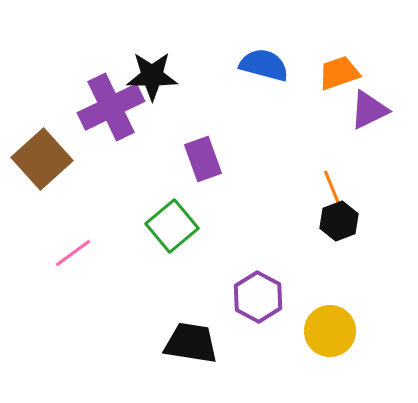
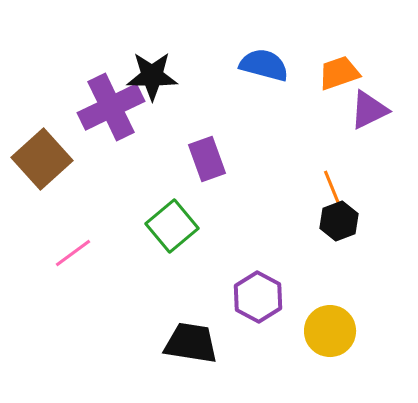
purple rectangle: moved 4 px right
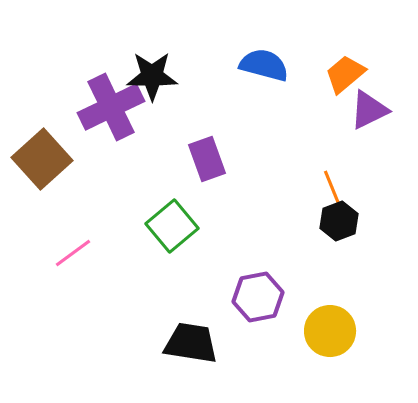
orange trapezoid: moved 6 px right, 1 px down; rotated 21 degrees counterclockwise
purple hexagon: rotated 21 degrees clockwise
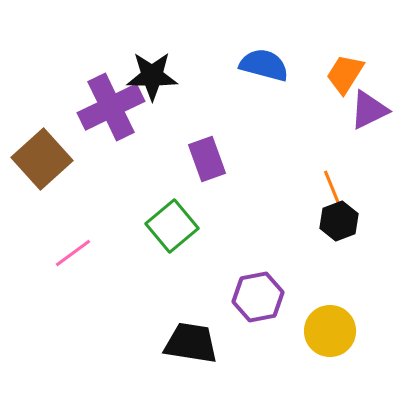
orange trapezoid: rotated 18 degrees counterclockwise
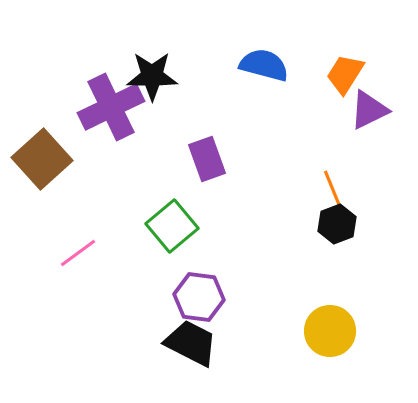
black hexagon: moved 2 px left, 3 px down
pink line: moved 5 px right
purple hexagon: moved 59 px left; rotated 18 degrees clockwise
black trapezoid: rotated 18 degrees clockwise
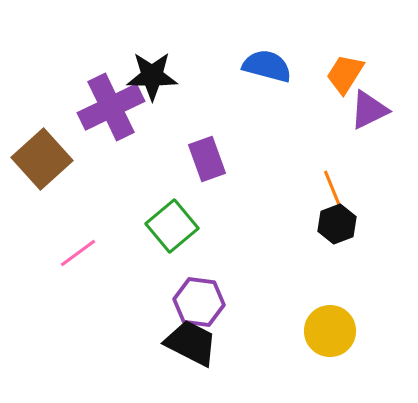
blue semicircle: moved 3 px right, 1 px down
purple hexagon: moved 5 px down
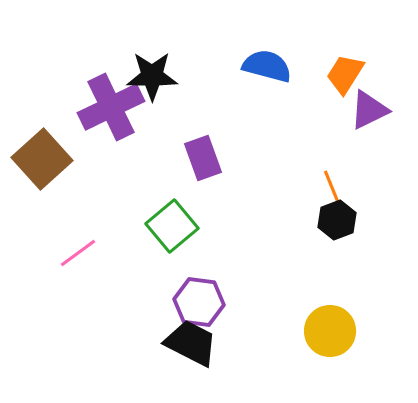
purple rectangle: moved 4 px left, 1 px up
black hexagon: moved 4 px up
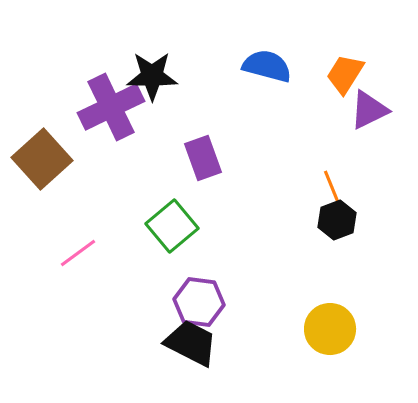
yellow circle: moved 2 px up
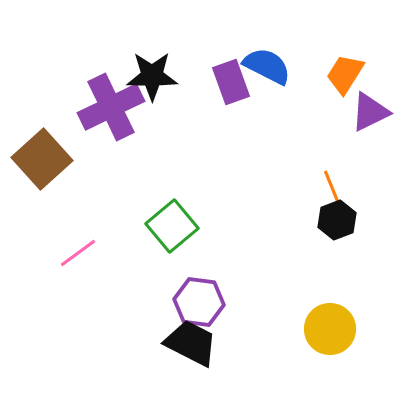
blue semicircle: rotated 12 degrees clockwise
purple triangle: moved 1 px right, 2 px down
purple rectangle: moved 28 px right, 76 px up
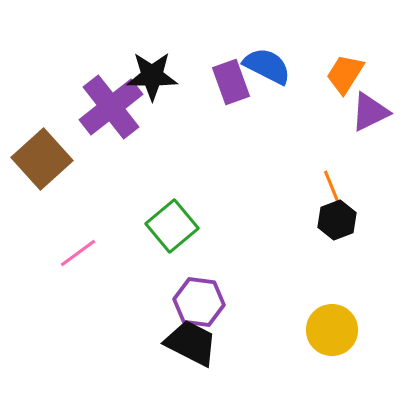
purple cross: rotated 12 degrees counterclockwise
yellow circle: moved 2 px right, 1 px down
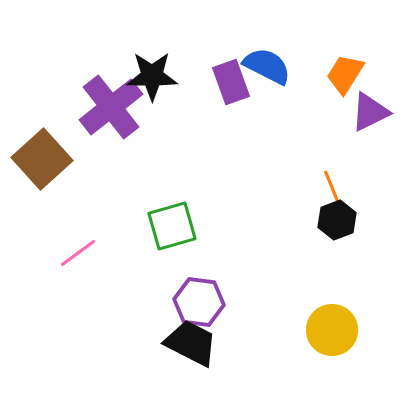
green square: rotated 24 degrees clockwise
